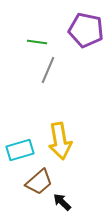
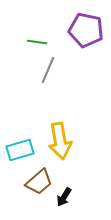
black arrow: moved 2 px right, 5 px up; rotated 102 degrees counterclockwise
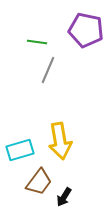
brown trapezoid: rotated 12 degrees counterclockwise
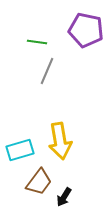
gray line: moved 1 px left, 1 px down
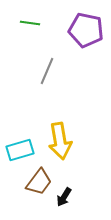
green line: moved 7 px left, 19 px up
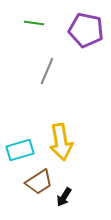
green line: moved 4 px right
yellow arrow: moved 1 px right, 1 px down
brown trapezoid: rotated 20 degrees clockwise
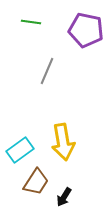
green line: moved 3 px left, 1 px up
yellow arrow: moved 2 px right
cyan rectangle: rotated 20 degrees counterclockwise
brown trapezoid: moved 3 px left; rotated 24 degrees counterclockwise
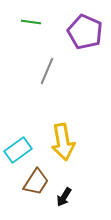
purple pentagon: moved 1 px left, 2 px down; rotated 12 degrees clockwise
cyan rectangle: moved 2 px left
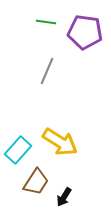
green line: moved 15 px right
purple pentagon: rotated 16 degrees counterclockwise
yellow arrow: moved 3 px left; rotated 48 degrees counterclockwise
cyan rectangle: rotated 12 degrees counterclockwise
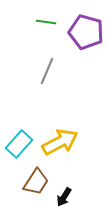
purple pentagon: moved 1 px right; rotated 8 degrees clockwise
yellow arrow: rotated 60 degrees counterclockwise
cyan rectangle: moved 1 px right, 6 px up
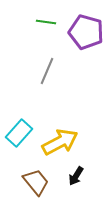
cyan rectangle: moved 11 px up
brown trapezoid: rotated 72 degrees counterclockwise
black arrow: moved 12 px right, 21 px up
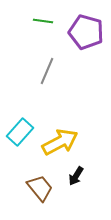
green line: moved 3 px left, 1 px up
cyan rectangle: moved 1 px right, 1 px up
brown trapezoid: moved 4 px right, 6 px down
